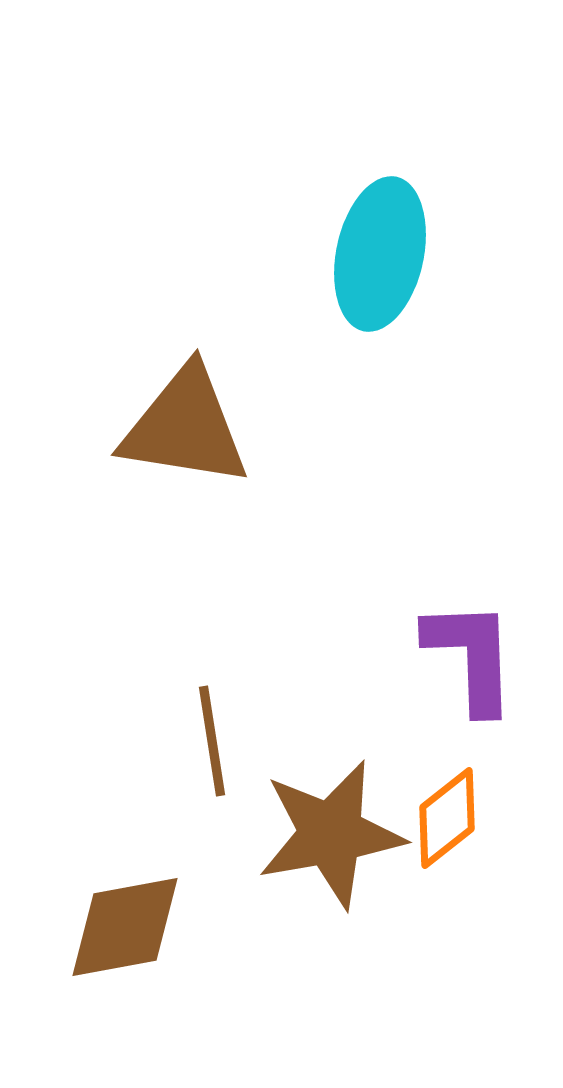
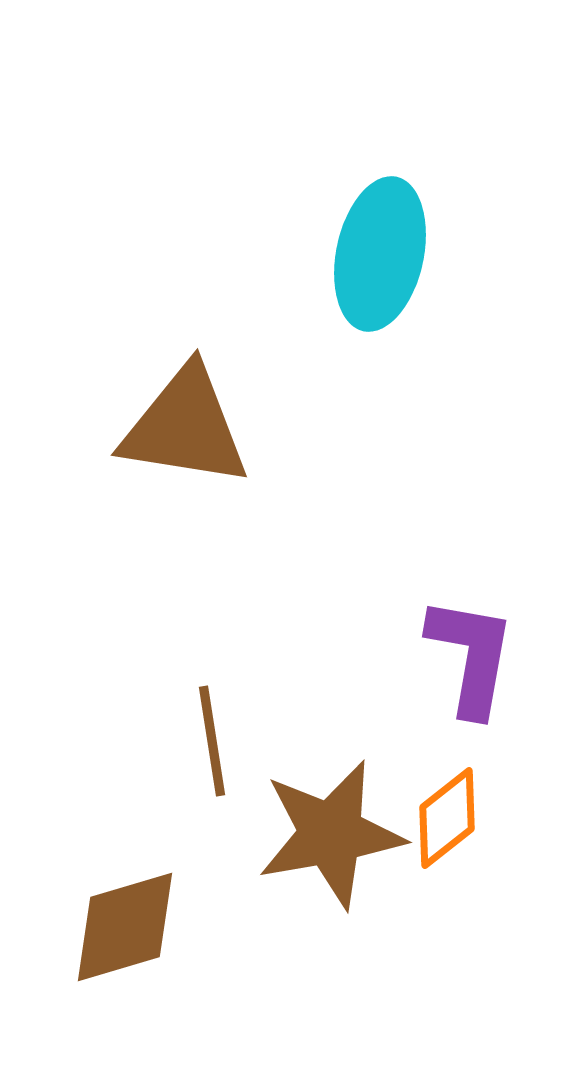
purple L-shape: rotated 12 degrees clockwise
brown diamond: rotated 6 degrees counterclockwise
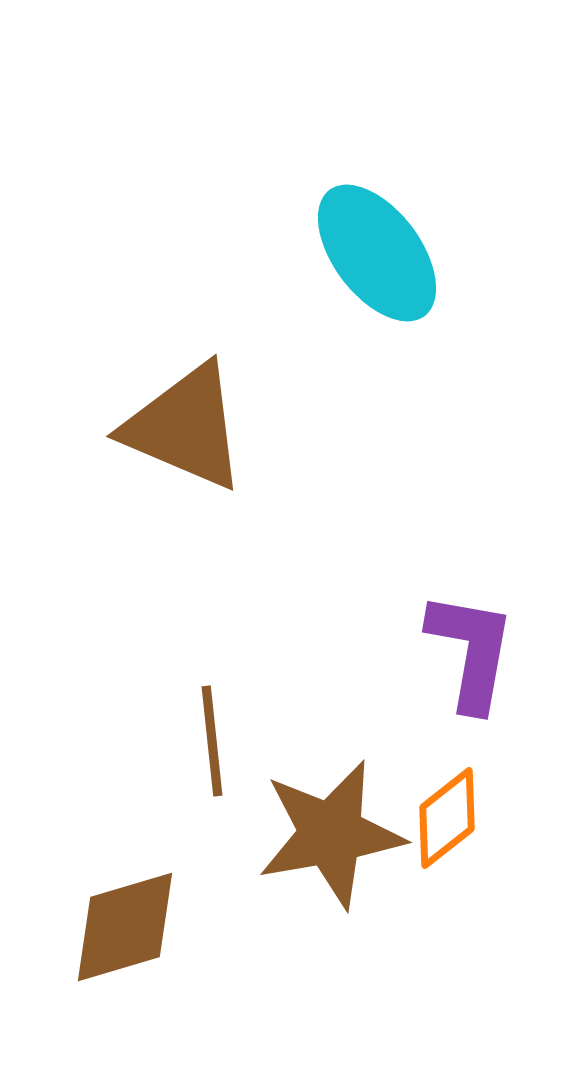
cyan ellipse: moved 3 px left, 1 px up; rotated 49 degrees counterclockwise
brown triangle: rotated 14 degrees clockwise
purple L-shape: moved 5 px up
brown line: rotated 3 degrees clockwise
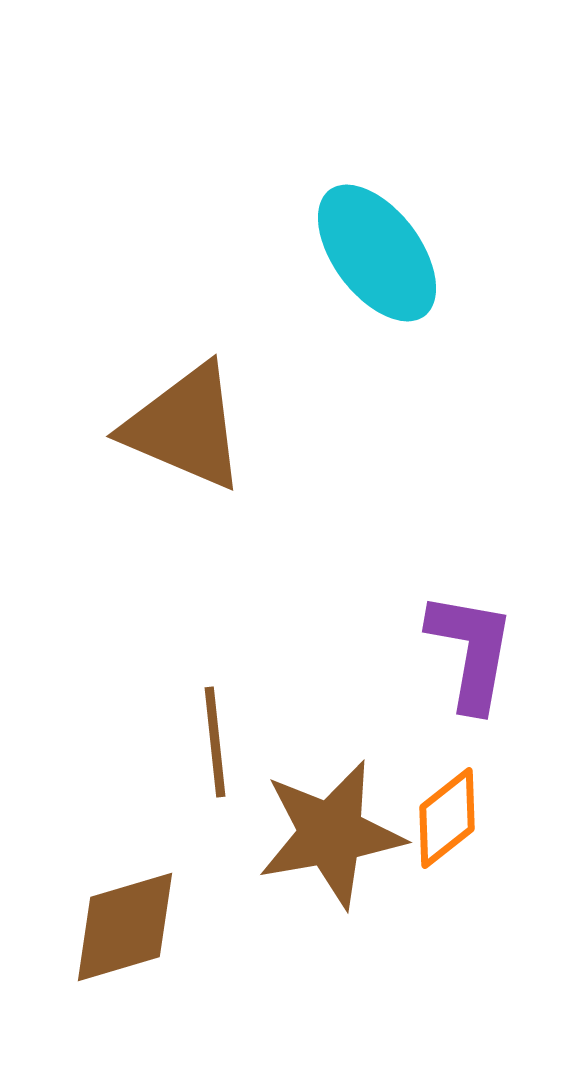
brown line: moved 3 px right, 1 px down
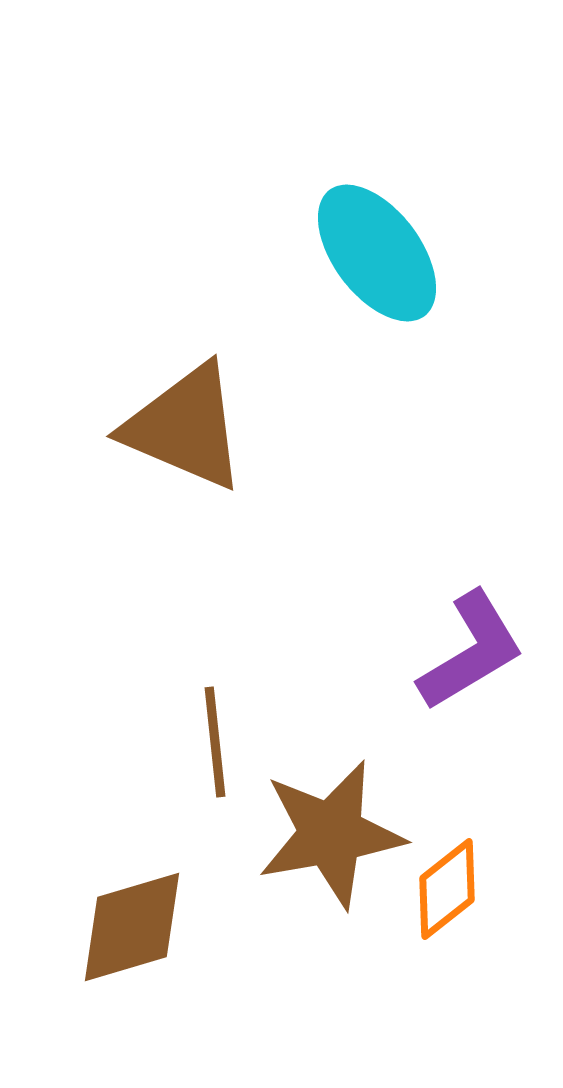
purple L-shape: rotated 49 degrees clockwise
orange diamond: moved 71 px down
brown diamond: moved 7 px right
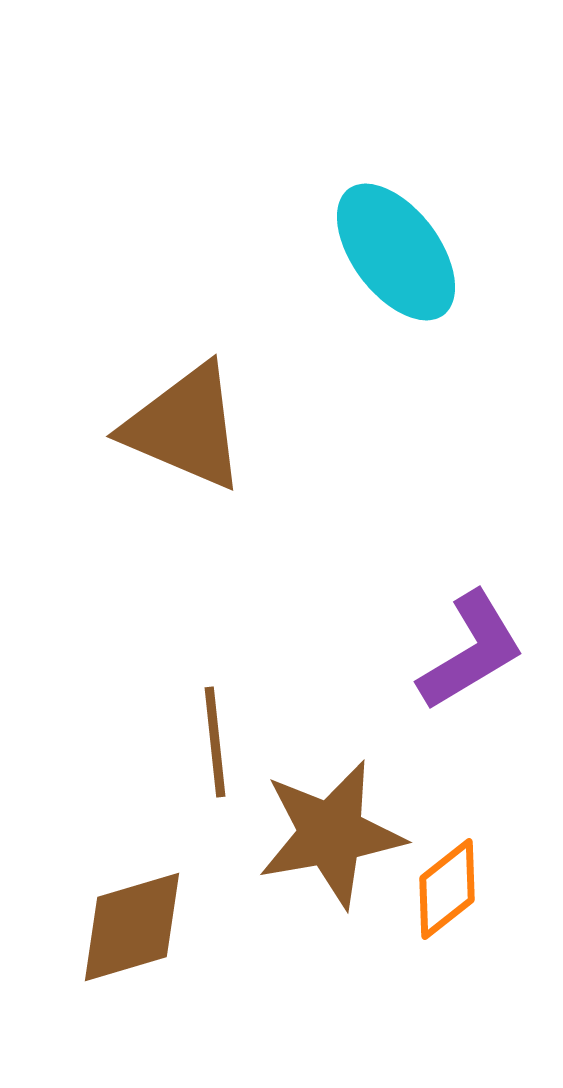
cyan ellipse: moved 19 px right, 1 px up
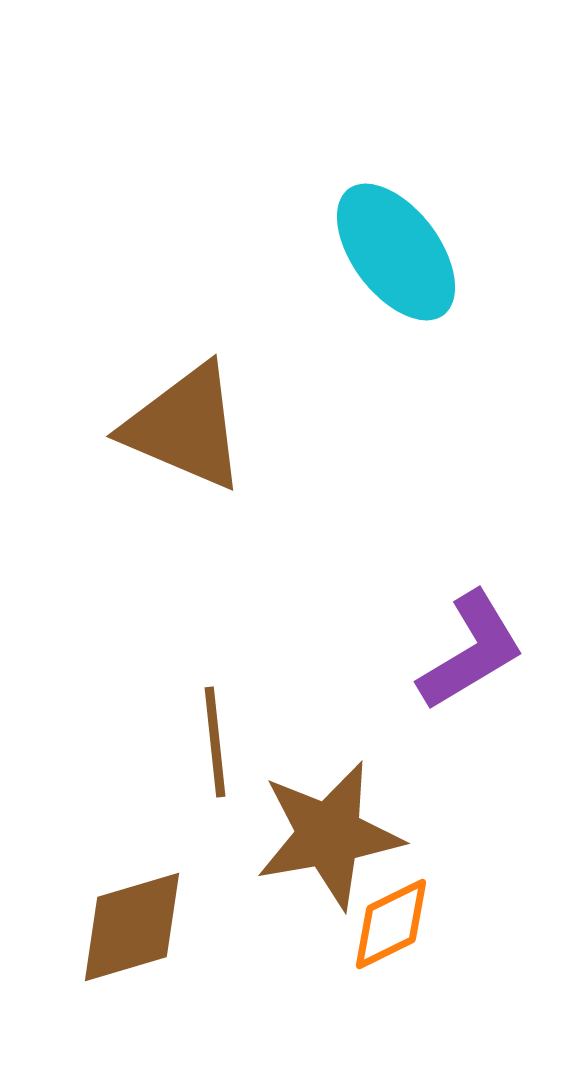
brown star: moved 2 px left, 1 px down
orange diamond: moved 56 px left, 35 px down; rotated 12 degrees clockwise
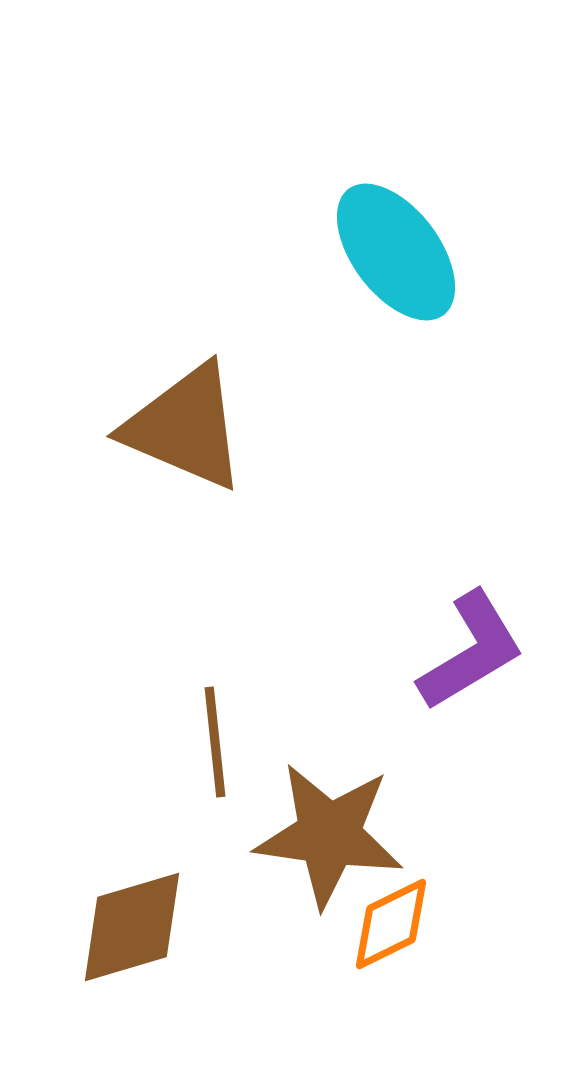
brown star: rotated 18 degrees clockwise
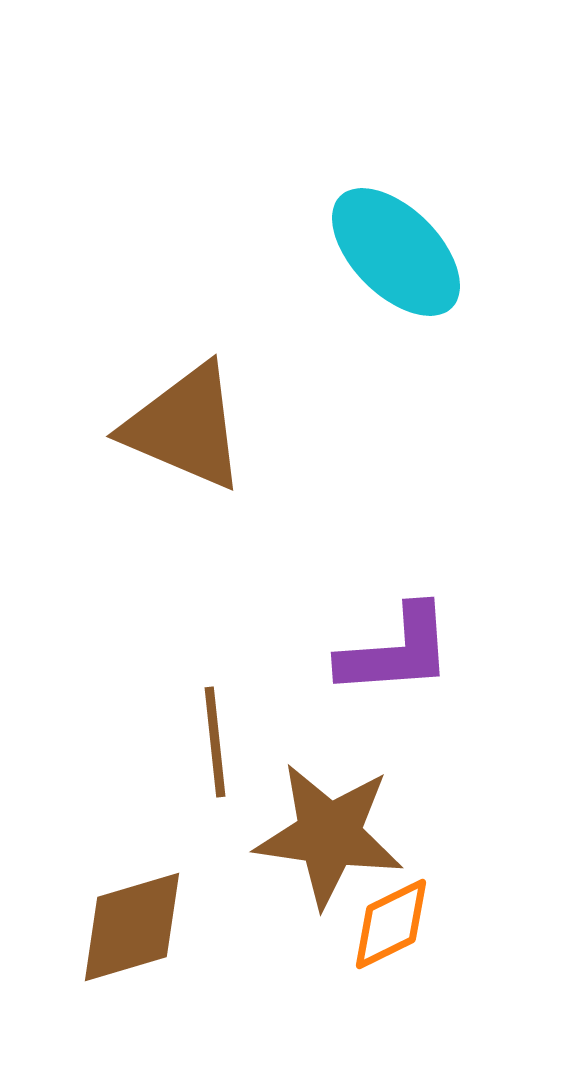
cyan ellipse: rotated 8 degrees counterclockwise
purple L-shape: moved 75 px left; rotated 27 degrees clockwise
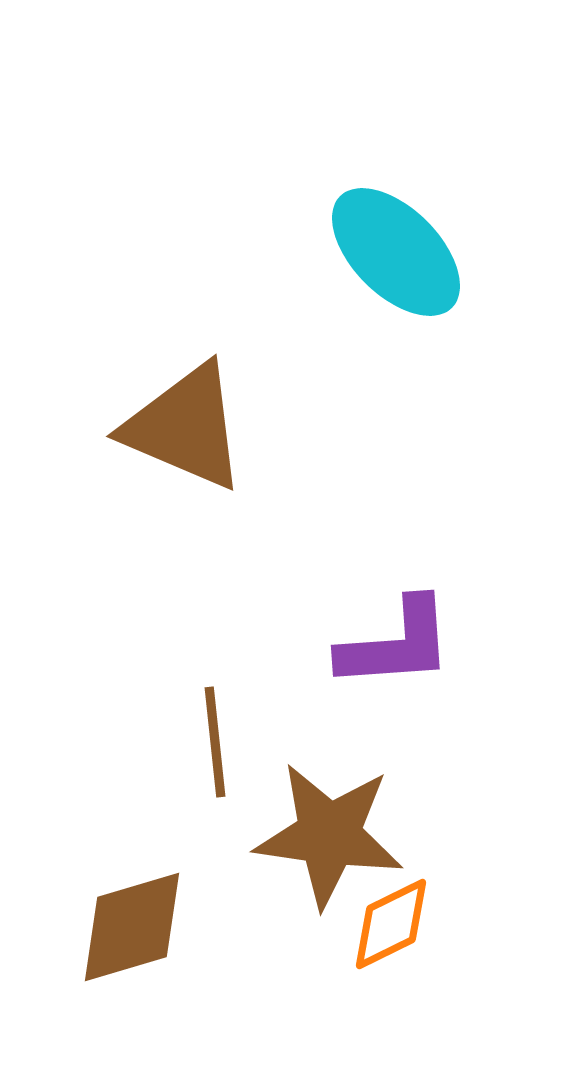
purple L-shape: moved 7 px up
